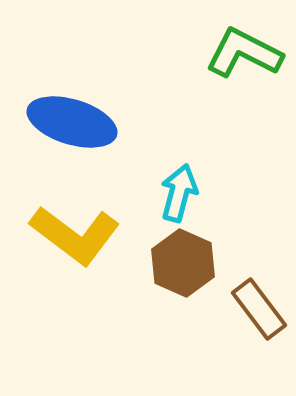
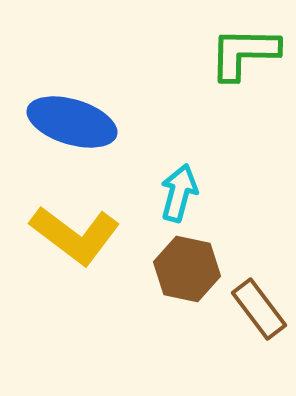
green L-shape: rotated 26 degrees counterclockwise
brown hexagon: moved 4 px right, 6 px down; rotated 12 degrees counterclockwise
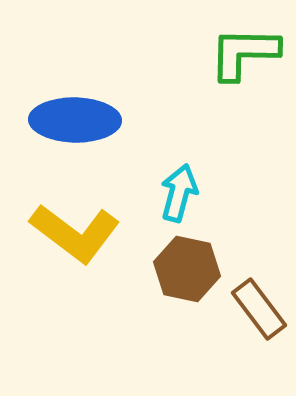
blue ellipse: moved 3 px right, 2 px up; rotated 16 degrees counterclockwise
yellow L-shape: moved 2 px up
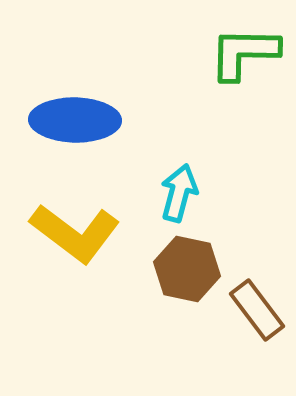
brown rectangle: moved 2 px left, 1 px down
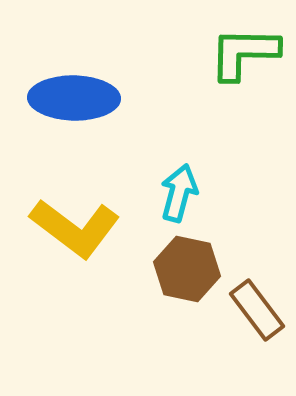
blue ellipse: moved 1 px left, 22 px up
yellow L-shape: moved 5 px up
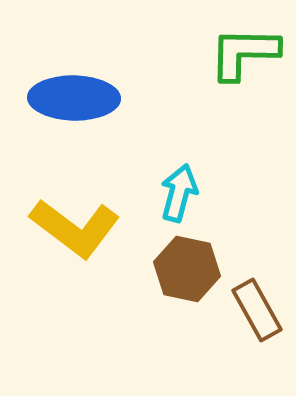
brown rectangle: rotated 8 degrees clockwise
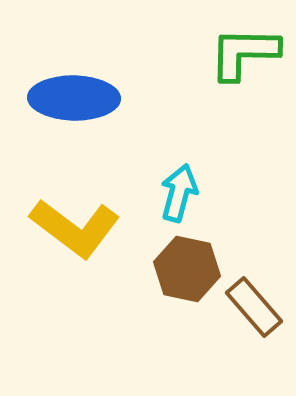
brown rectangle: moved 3 px left, 3 px up; rotated 12 degrees counterclockwise
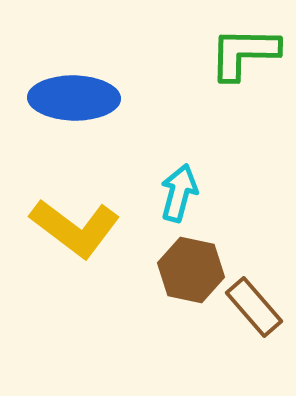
brown hexagon: moved 4 px right, 1 px down
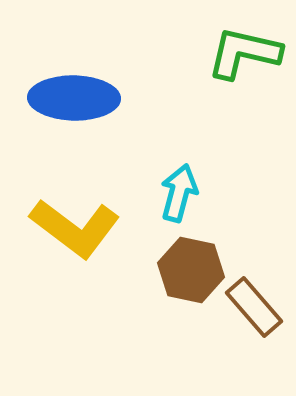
green L-shape: rotated 12 degrees clockwise
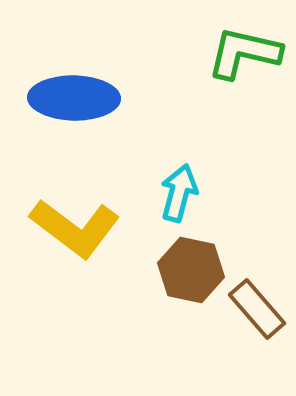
brown rectangle: moved 3 px right, 2 px down
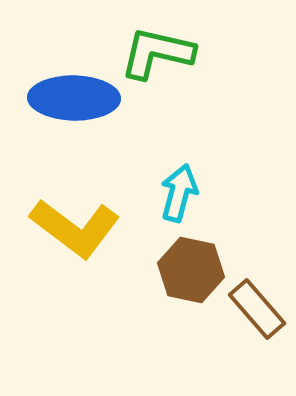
green L-shape: moved 87 px left
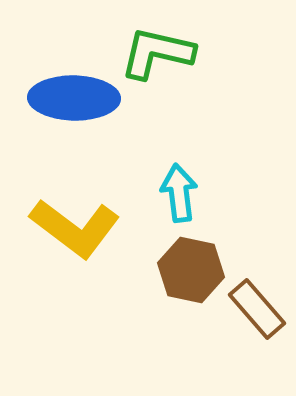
cyan arrow: rotated 22 degrees counterclockwise
